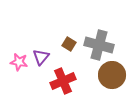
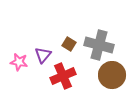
purple triangle: moved 2 px right, 2 px up
red cross: moved 5 px up
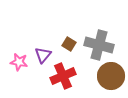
brown circle: moved 1 px left, 1 px down
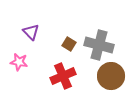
purple triangle: moved 12 px left, 23 px up; rotated 24 degrees counterclockwise
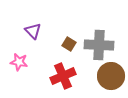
purple triangle: moved 2 px right, 1 px up
gray cross: rotated 12 degrees counterclockwise
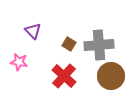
gray cross: rotated 8 degrees counterclockwise
red cross: moved 1 px right; rotated 25 degrees counterclockwise
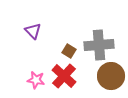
brown square: moved 7 px down
pink star: moved 17 px right, 18 px down
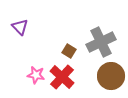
purple triangle: moved 13 px left, 4 px up
gray cross: moved 2 px right, 3 px up; rotated 20 degrees counterclockwise
red cross: moved 2 px left, 1 px down
pink star: moved 5 px up
